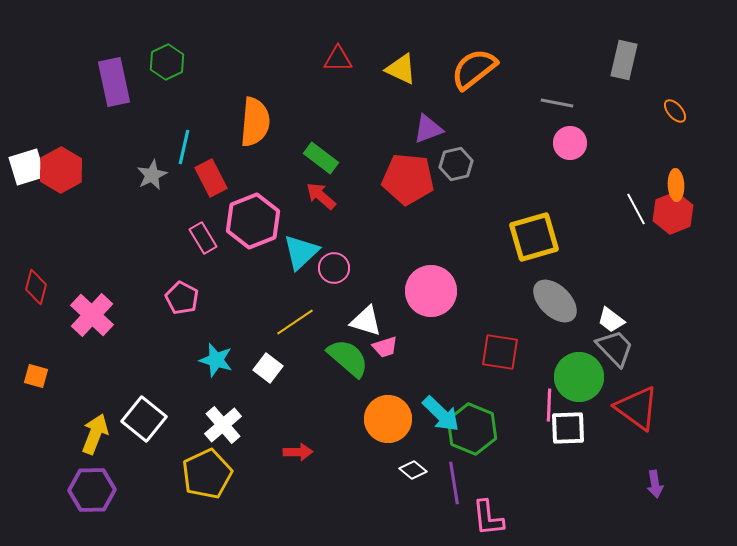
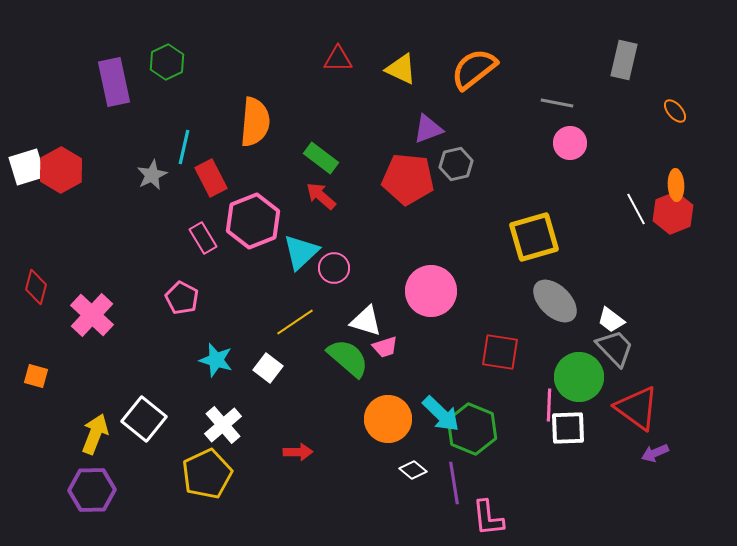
purple arrow at (655, 484): moved 31 px up; rotated 76 degrees clockwise
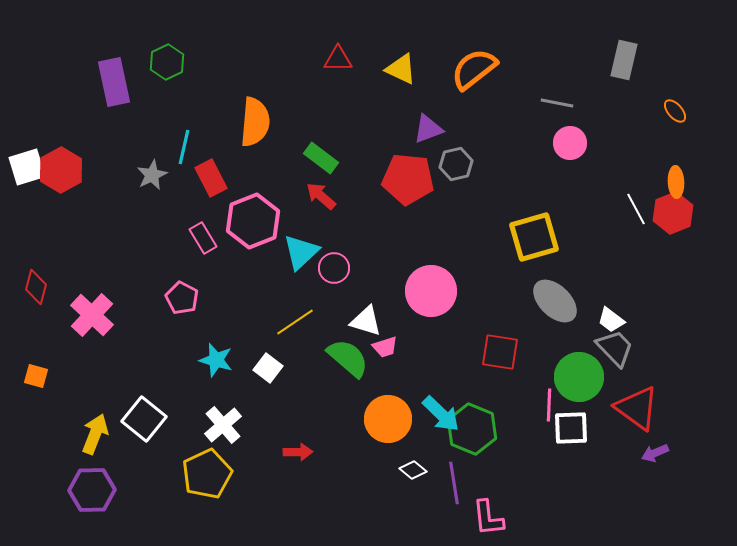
orange ellipse at (676, 185): moved 3 px up
white square at (568, 428): moved 3 px right
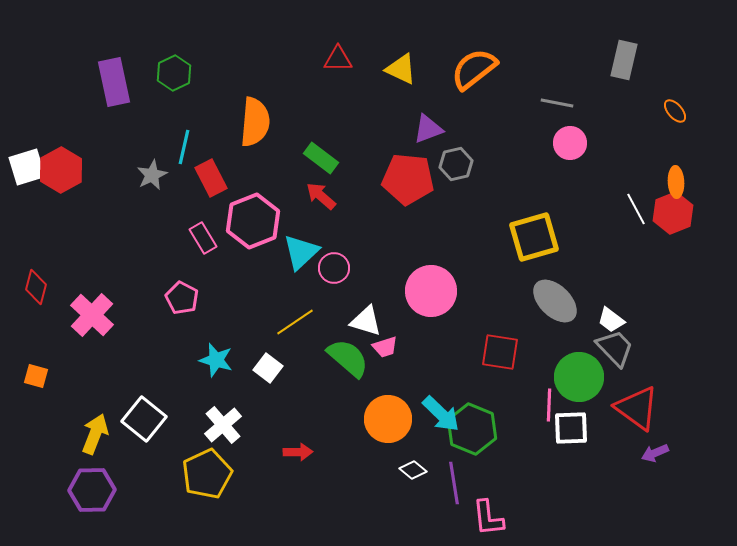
green hexagon at (167, 62): moved 7 px right, 11 px down
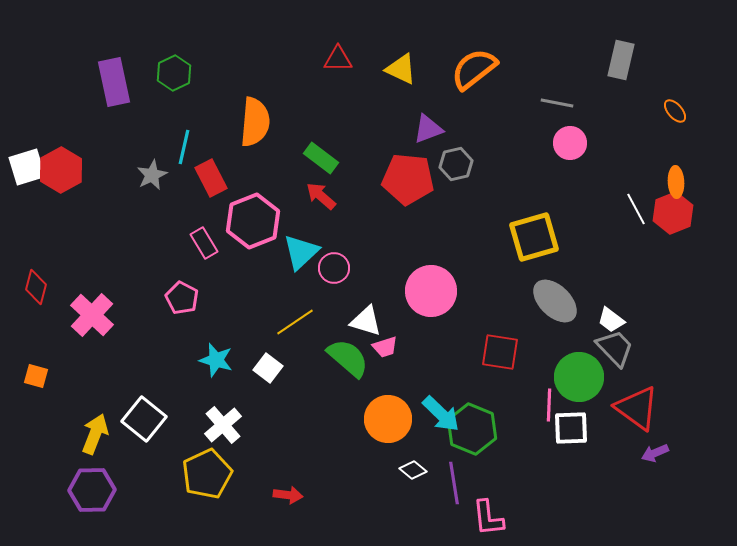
gray rectangle at (624, 60): moved 3 px left
pink rectangle at (203, 238): moved 1 px right, 5 px down
red arrow at (298, 452): moved 10 px left, 43 px down; rotated 8 degrees clockwise
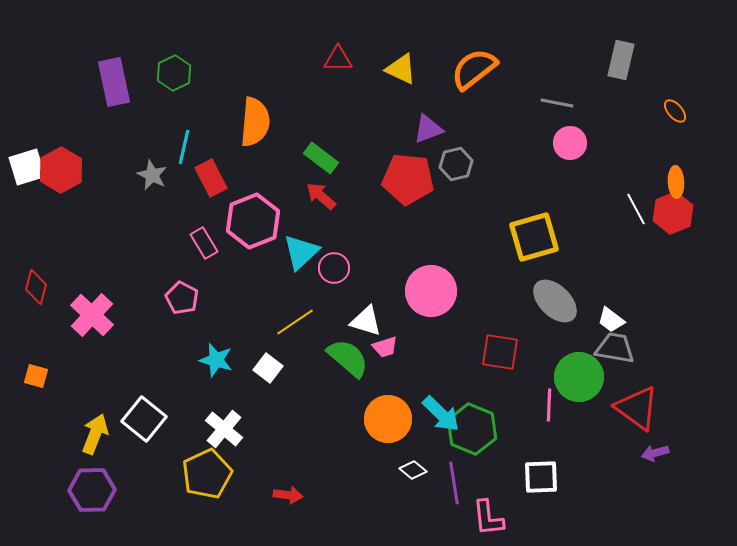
gray star at (152, 175): rotated 20 degrees counterclockwise
gray trapezoid at (615, 348): rotated 36 degrees counterclockwise
white cross at (223, 425): moved 1 px right, 4 px down; rotated 9 degrees counterclockwise
white square at (571, 428): moved 30 px left, 49 px down
purple arrow at (655, 453): rotated 8 degrees clockwise
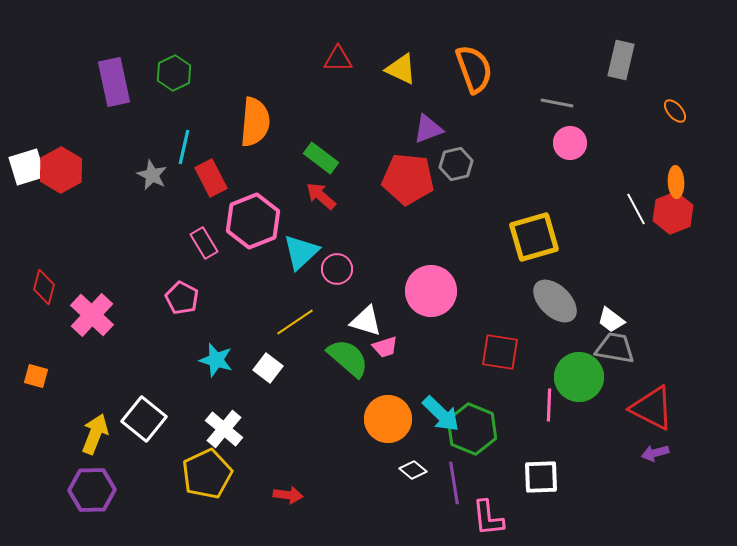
orange semicircle at (474, 69): rotated 108 degrees clockwise
pink circle at (334, 268): moved 3 px right, 1 px down
red diamond at (36, 287): moved 8 px right
red triangle at (637, 408): moved 15 px right; rotated 9 degrees counterclockwise
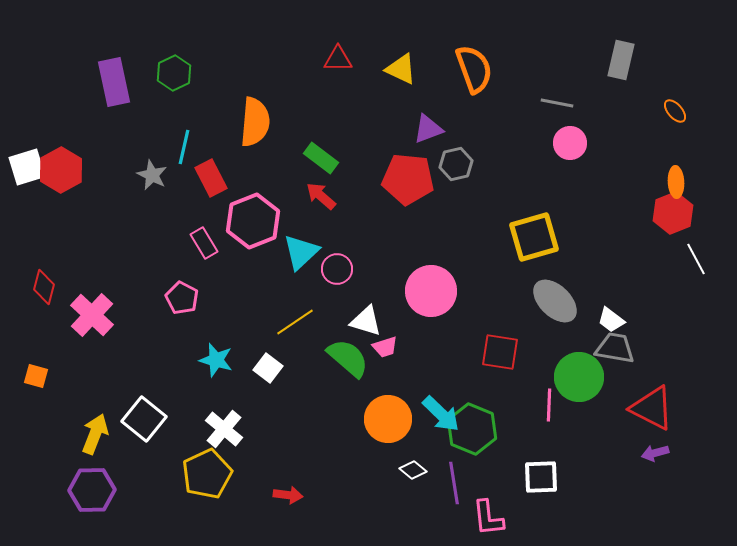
white line at (636, 209): moved 60 px right, 50 px down
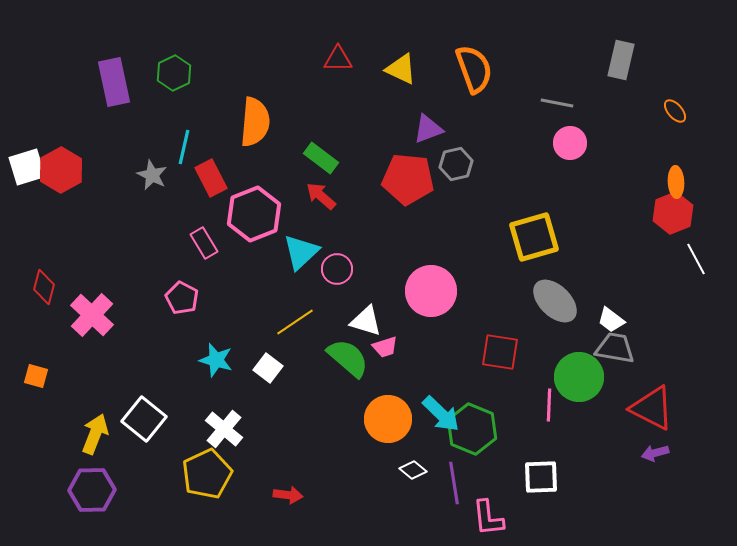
pink hexagon at (253, 221): moved 1 px right, 7 px up
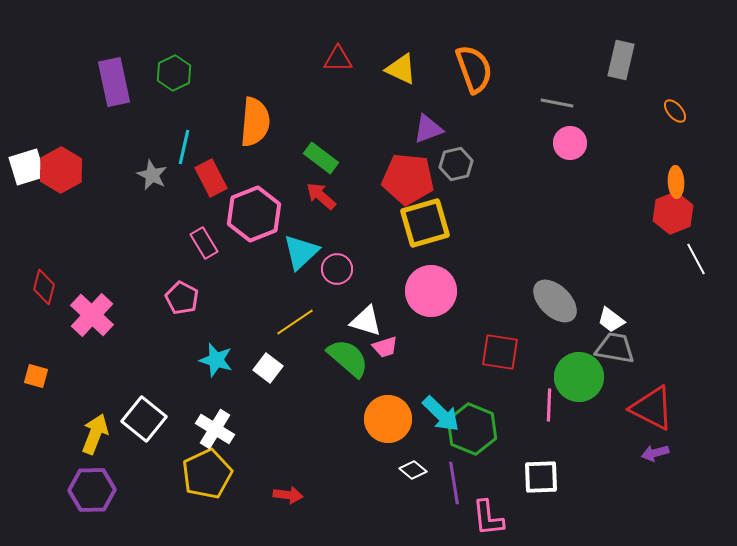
yellow square at (534, 237): moved 109 px left, 14 px up
white cross at (224, 429): moved 9 px left; rotated 9 degrees counterclockwise
